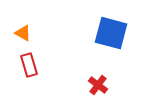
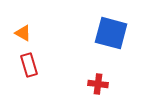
red cross: moved 1 px up; rotated 30 degrees counterclockwise
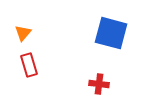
orange triangle: rotated 42 degrees clockwise
red cross: moved 1 px right
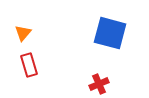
blue square: moved 1 px left
red cross: rotated 30 degrees counterclockwise
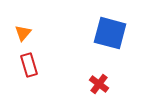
red cross: rotated 30 degrees counterclockwise
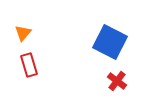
blue square: moved 9 px down; rotated 12 degrees clockwise
red cross: moved 18 px right, 3 px up
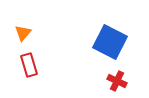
red cross: rotated 12 degrees counterclockwise
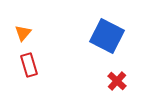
blue square: moved 3 px left, 6 px up
red cross: rotated 18 degrees clockwise
